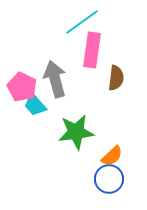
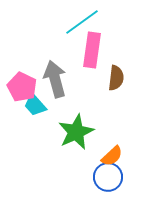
green star: rotated 18 degrees counterclockwise
blue circle: moved 1 px left, 2 px up
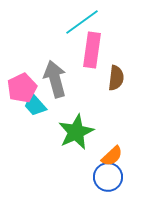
pink pentagon: moved 1 px down; rotated 20 degrees clockwise
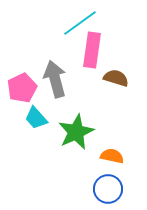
cyan line: moved 2 px left, 1 px down
brown semicircle: rotated 80 degrees counterclockwise
cyan trapezoid: moved 1 px right, 13 px down
orange semicircle: rotated 125 degrees counterclockwise
blue circle: moved 12 px down
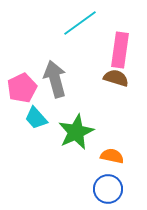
pink rectangle: moved 28 px right
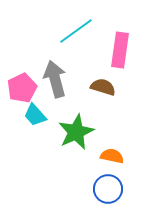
cyan line: moved 4 px left, 8 px down
brown semicircle: moved 13 px left, 9 px down
cyan trapezoid: moved 1 px left, 3 px up
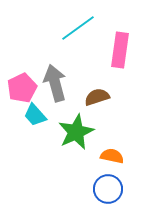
cyan line: moved 2 px right, 3 px up
gray arrow: moved 4 px down
brown semicircle: moved 6 px left, 10 px down; rotated 35 degrees counterclockwise
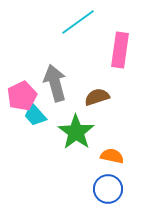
cyan line: moved 6 px up
pink pentagon: moved 8 px down
green star: rotated 12 degrees counterclockwise
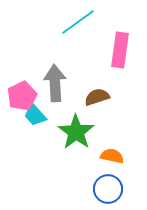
gray arrow: rotated 12 degrees clockwise
